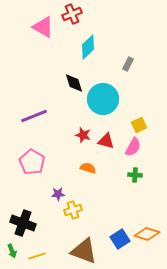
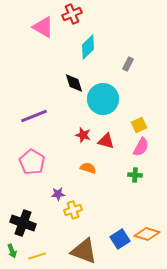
pink semicircle: moved 8 px right
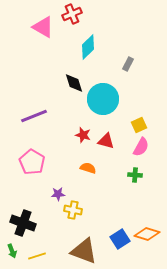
yellow cross: rotated 30 degrees clockwise
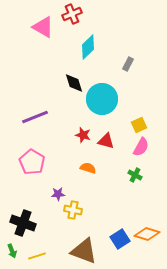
cyan circle: moved 1 px left
purple line: moved 1 px right, 1 px down
green cross: rotated 24 degrees clockwise
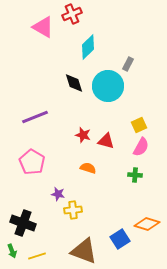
cyan circle: moved 6 px right, 13 px up
green cross: rotated 24 degrees counterclockwise
purple star: rotated 16 degrees clockwise
yellow cross: rotated 18 degrees counterclockwise
orange diamond: moved 10 px up
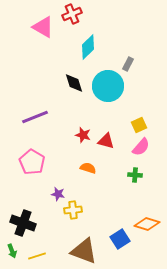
pink semicircle: rotated 12 degrees clockwise
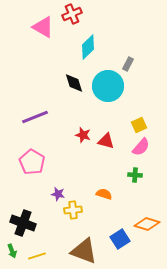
orange semicircle: moved 16 px right, 26 px down
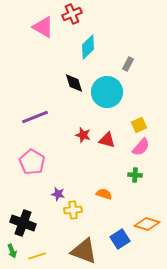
cyan circle: moved 1 px left, 6 px down
red triangle: moved 1 px right, 1 px up
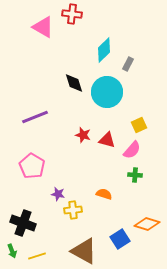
red cross: rotated 30 degrees clockwise
cyan diamond: moved 16 px right, 3 px down
pink semicircle: moved 9 px left, 3 px down
pink pentagon: moved 4 px down
brown triangle: rotated 8 degrees clockwise
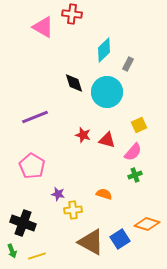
pink semicircle: moved 1 px right, 2 px down
green cross: rotated 24 degrees counterclockwise
brown triangle: moved 7 px right, 9 px up
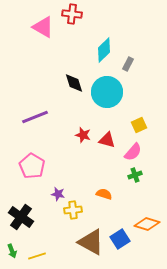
black cross: moved 2 px left, 6 px up; rotated 15 degrees clockwise
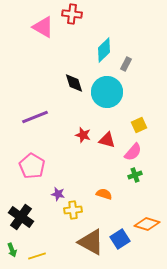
gray rectangle: moved 2 px left
green arrow: moved 1 px up
